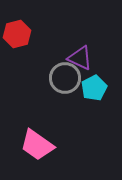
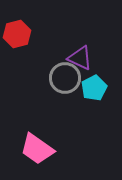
pink trapezoid: moved 4 px down
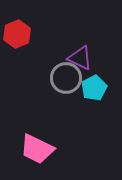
red hexagon: rotated 8 degrees counterclockwise
gray circle: moved 1 px right
pink trapezoid: rotated 9 degrees counterclockwise
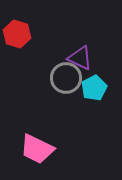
red hexagon: rotated 20 degrees counterclockwise
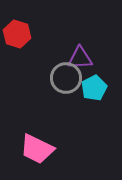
purple triangle: rotated 28 degrees counterclockwise
